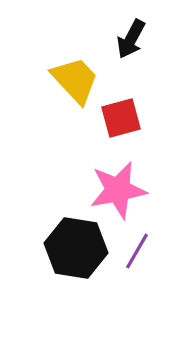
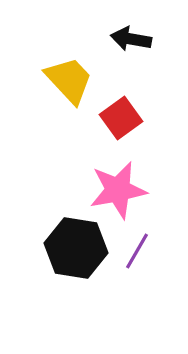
black arrow: rotated 72 degrees clockwise
yellow trapezoid: moved 6 px left
red square: rotated 21 degrees counterclockwise
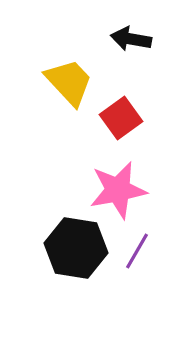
yellow trapezoid: moved 2 px down
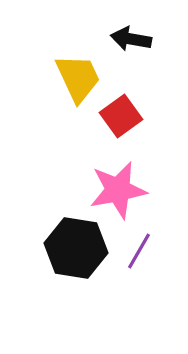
yellow trapezoid: moved 9 px right, 4 px up; rotated 18 degrees clockwise
red square: moved 2 px up
purple line: moved 2 px right
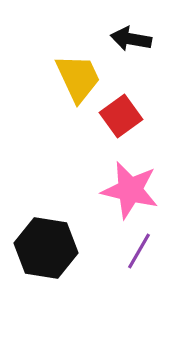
pink star: moved 12 px right; rotated 24 degrees clockwise
black hexagon: moved 30 px left
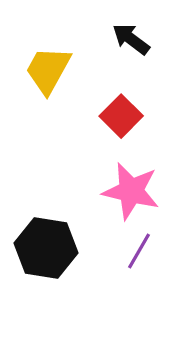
black arrow: rotated 27 degrees clockwise
yellow trapezoid: moved 30 px left, 8 px up; rotated 126 degrees counterclockwise
red square: rotated 9 degrees counterclockwise
pink star: moved 1 px right, 1 px down
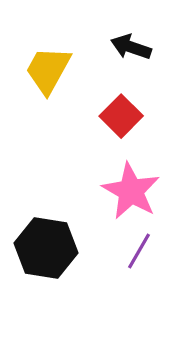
black arrow: moved 8 px down; rotated 18 degrees counterclockwise
pink star: rotated 16 degrees clockwise
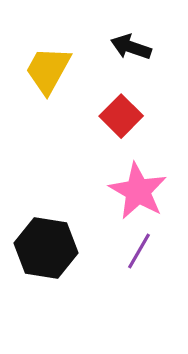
pink star: moved 7 px right
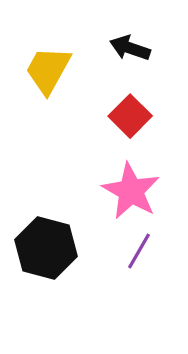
black arrow: moved 1 px left, 1 px down
red square: moved 9 px right
pink star: moved 7 px left
black hexagon: rotated 6 degrees clockwise
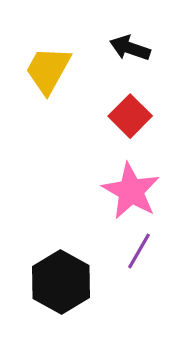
black hexagon: moved 15 px right, 34 px down; rotated 14 degrees clockwise
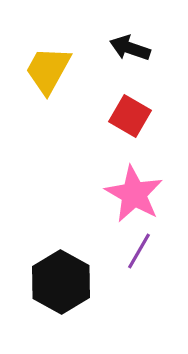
red square: rotated 15 degrees counterclockwise
pink star: moved 3 px right, 3 px down
